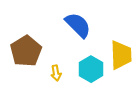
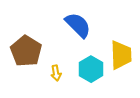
brown pentagon: rotated 8 degrees counterclockwise
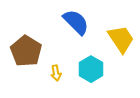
blue semicircle: moved 2 px left, 3 px up
yellow trapezoid: moved 16 px up; rotated 32 degrees counterclockwise
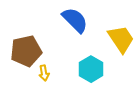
blue semicircle: moved 1 px left, 2 px up
brown pentagon: rotated 28 degrees clockwise
yellow arrow: moved 12 px left
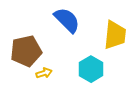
blue semicircle: moved 8 px left
yellow trapezoid: moved 6 px left, 4 px up; rotated 40 degrees clockwise
yellow arrow: rotated 98 degrees counterclockwise
